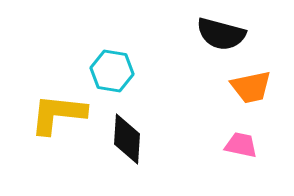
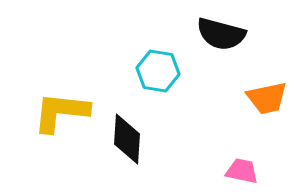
cyan hexagon: moved 46 px right
orange trapezoid: moved 16 px right, 11 px down
yellow L-shape: moved 3 px right, 2 px up
pink trapezoid: moved 1 px right, 26 px down
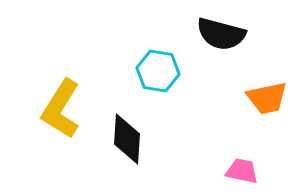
yellow L-shape: moved 3 px up; rotated 64 degrees counterclockwise
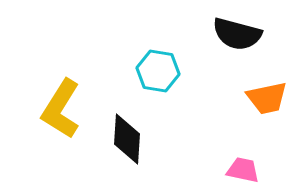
black semicircle: moved 16 px right
pink trapezoid: moved 1 px right, 1 px up
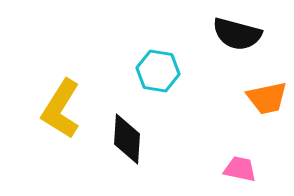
pink trapezoid: moved 3 px left, 1 px up
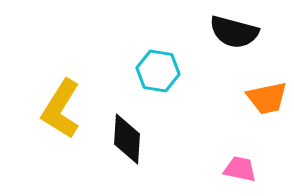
black semicircle: moved 3 px left, 2 px up
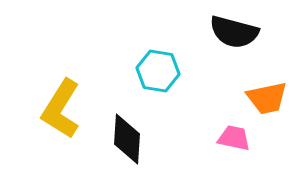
pink trapezoid: moved 6 px left, 31 px up
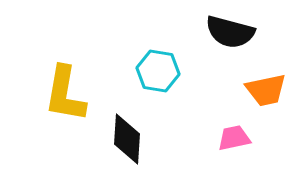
black semicircle: moved 4 px left
orange trapezoid: moved 1 px left, 8 px up
yellow L-shape: moved 4 px right, 15 px up; rotated 22 degrees counterclockwise
pink trapezoid: rotated 24 degrees counterclockwise
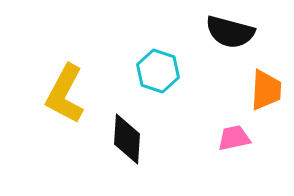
cyan hexagon: rotated 9 degrees clockwise
orange trapezoid: rotated 75 degrees counterclockwise
yellow L-shape: rotated 18 degrees clockwise
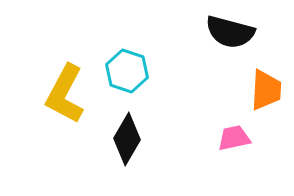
cyan hexagon: moved 31 px left
black diamond: rotated 27 degrees clockwise
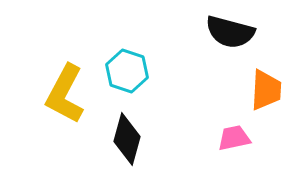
black diamond: rotated 15 degrees counterclockwise
